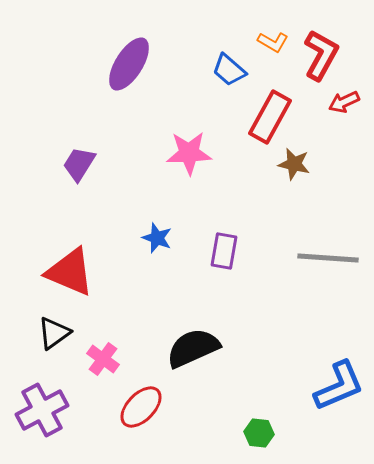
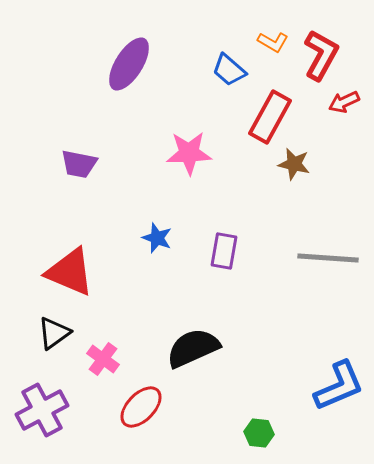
purple trapezoid: rotated 111 degrees counterclockwise
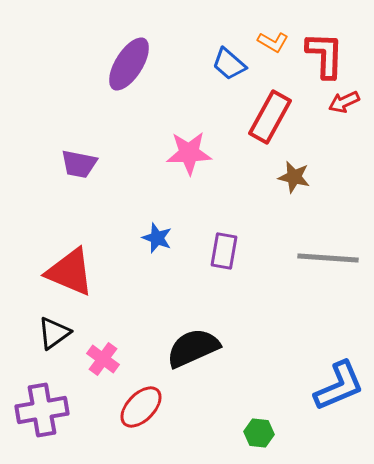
red L-shape: moved 4 px right; rotated 27 degrees counterclockwise
blue trapezoid: moved 6 px up
brown star: moved 13 px down
purple cross: rotated 18 degrees clockwise
